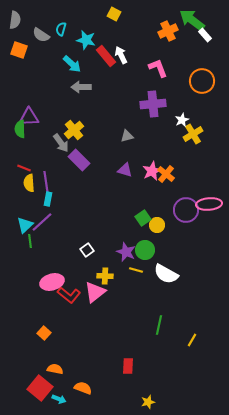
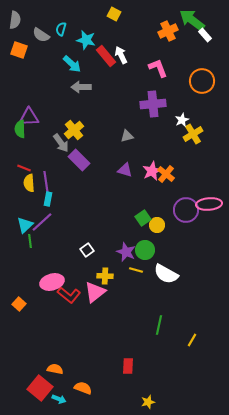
orange square at (44, 333): moved 25 px left, 29 px up
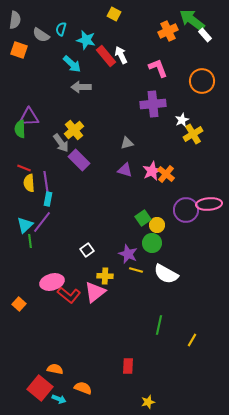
gray triangle at (127, 136): moved 7 px down
purple line at (42, 222): rotated 10 degrees counterclockwise
green circle at (145, 250): moved 7 px right, 7 px up
purple star at (126, 252): moved 2 px right, 2 px down
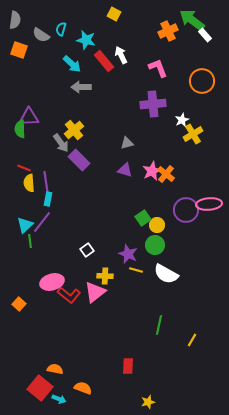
red rectangle at (106, 56): moved 2 px left, 5 px down
green circle at (152, 243): moved 3 px right, 2 px down
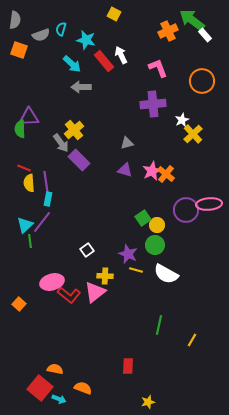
gray semicircle at (41, 35): rotated 54 degrees counterclockwise
yellow cross at (193, 134): rotated 12 degrees counterclockwise
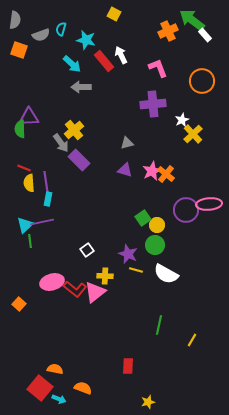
purple line at (42, 222): rotated 40 degrees clockwise
red L-shape at (69, 295): moved 6 px right, 6 px up
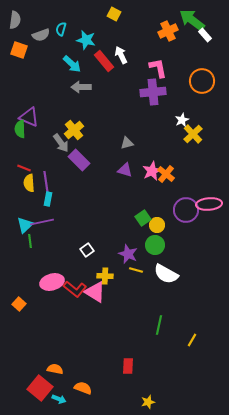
pink L-shape at (158, 68): rotated 10 degrees clockwise
purple cross at (153, 104): moved 12 px up
purple triangle at (29, 117): rotated 25 degrees clockwise
pink triangle at (95, 292): rotated 50 degrees counterclockwise
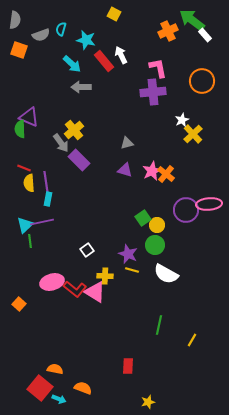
yellow line at (136, 270): moved 4 px left
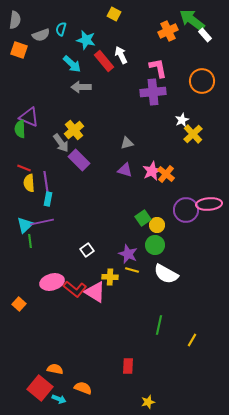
yellow cross at (105, 276): moved 5 px right, 1 px down
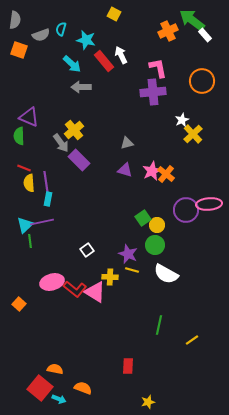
green semicircle at (20, 129): moved 1 px left, 7 px down
yellow line at (192, 340): rotated 24 degrees clockwise
